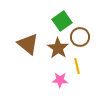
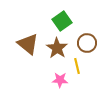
brown circle: moved 7 px right, 6 px down
brown star: moved 1 px left
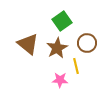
brown star: rotated 10 degrees clockwise
yellow line: moved 1 px left
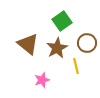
pink star: moved 18 px left; rotated 21 degrees counterclockwise
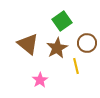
pink star: moved 2 px left; rotated 14 degrees counterclockwise
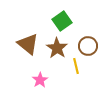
brown circle: moved 1 px right, 3 px down
brown star: rotated 10 degrees counterclockwise
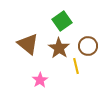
brown star: moved 2 px right
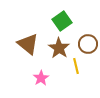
brown circle: moved 2 px up
pink star: moved 1 px right, 2 px up
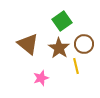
brown circle: moved 4 px left
pink star: rotated 14 degrees clockwise
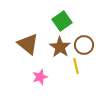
brown circle: moved 1 px down
brown star: moved 1 px right, 1 px up
pink star: moved 1 px left, 1 px up
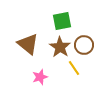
green square: rotated 24 degrees clockwise
yellow line: moved 2 px left, 2 px down; rotated 21 degrees counterclockwise
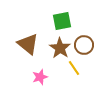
brown star: moved 1 px down
